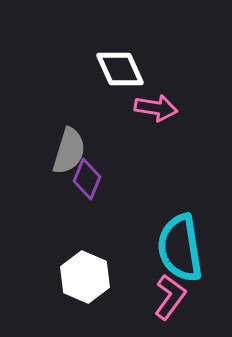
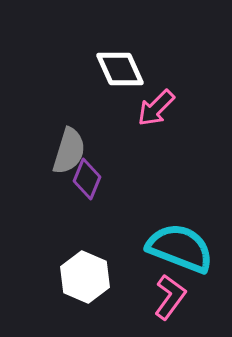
pink arrow: rotated 126 degrees clockwise
cyan semicircle: rotated 120 degrees clockwise
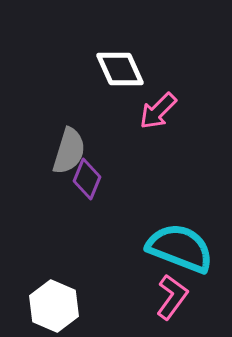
pink arrow: moved 2 px right, 3 px down
white hexagon: moved 31 px left, 29 px down
pink L-shape: moved 2 px right
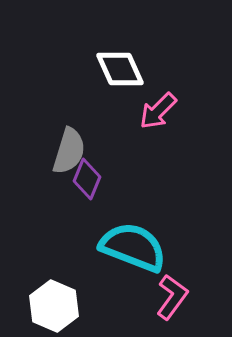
cyan semicircle: moved 47 px left, 1 px up
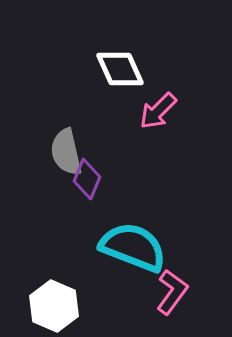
gray semicircle: moved 3 px left, 1 px down; rotated 150 degrees clockwise
pink L-shape: moved 5 px up
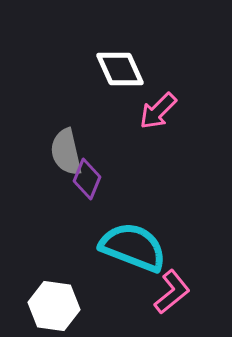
pink L-shape: rotated 15 degrees clockwise
white hexagon: rotated 15 degrees counterclockwise
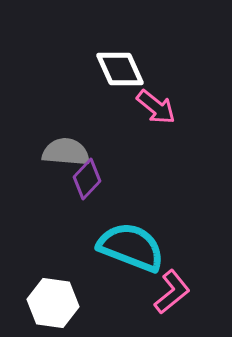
pink arrow: moved 2 px left, 4 px up; rotated 96 degrees counterclockwise
gray semicircle: rotated 108 degrees clockwise
purple diamond: rotated 21 degrees clockwise
cyan semicircle: moved 2 px left
white hexagon: moved 1 px left, 3 px up
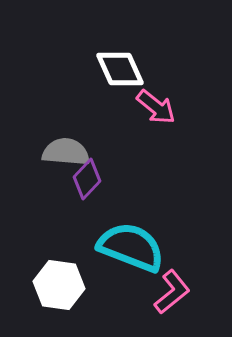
white hexagon: moved 6 px right, 18 px up
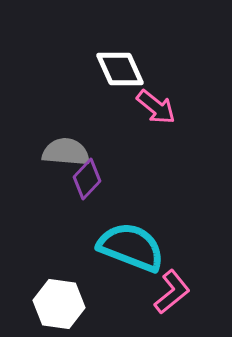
white hexagon: moved 19 px down
